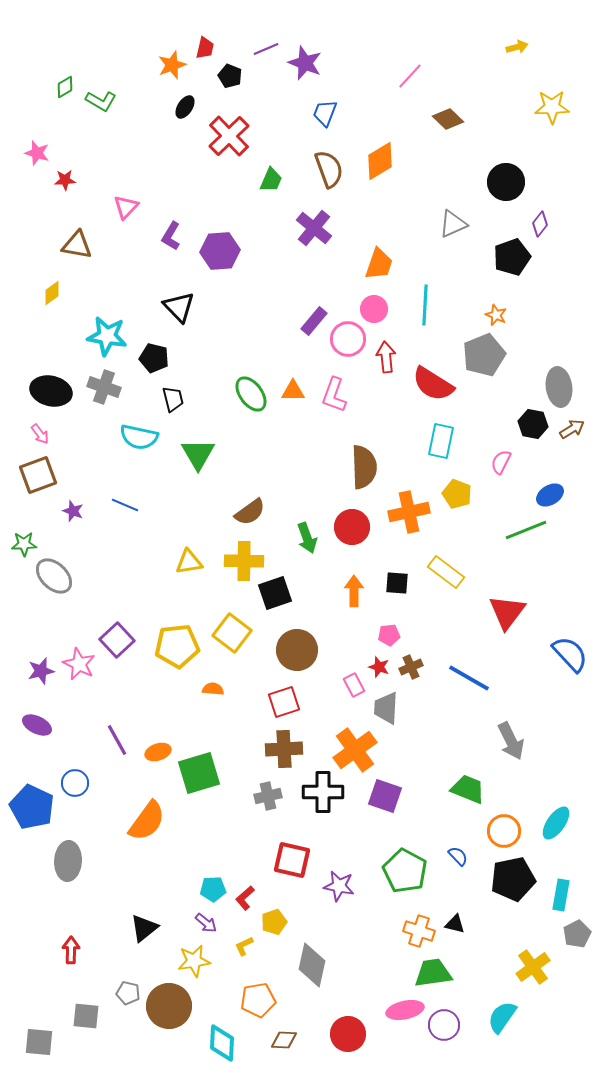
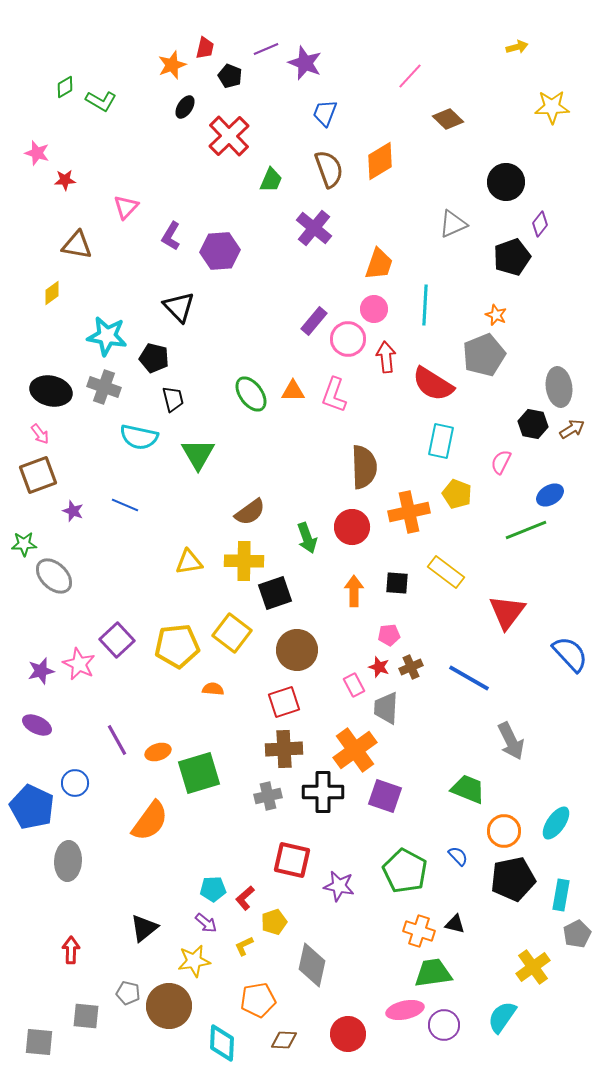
orange semicircle at (147, 821): moved 3 px right
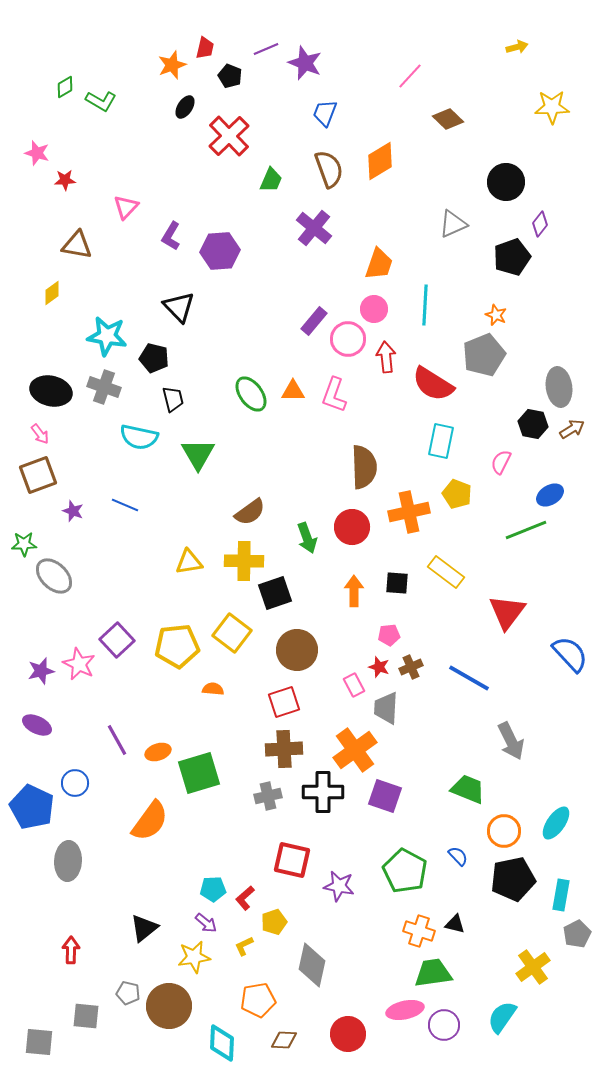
yellow star at (194, 961): moved 4 px up
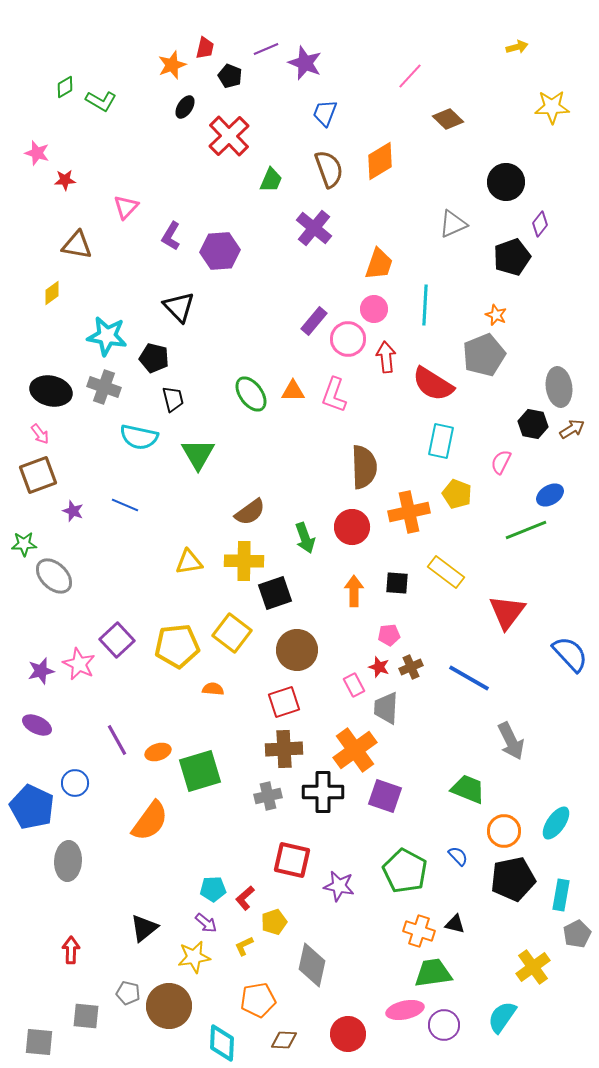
green arrow at (307, 538): moved 2 px left
green square at (199, 773): moved 1 px right, 2 px up
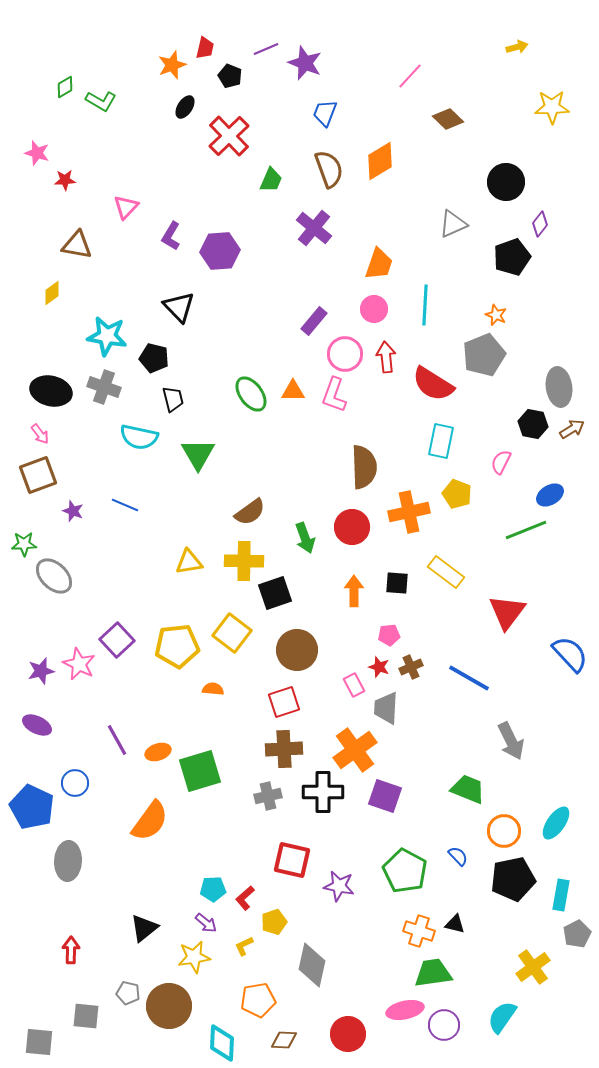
pink circle at (348, 339): moved 3 px left, 15 px down
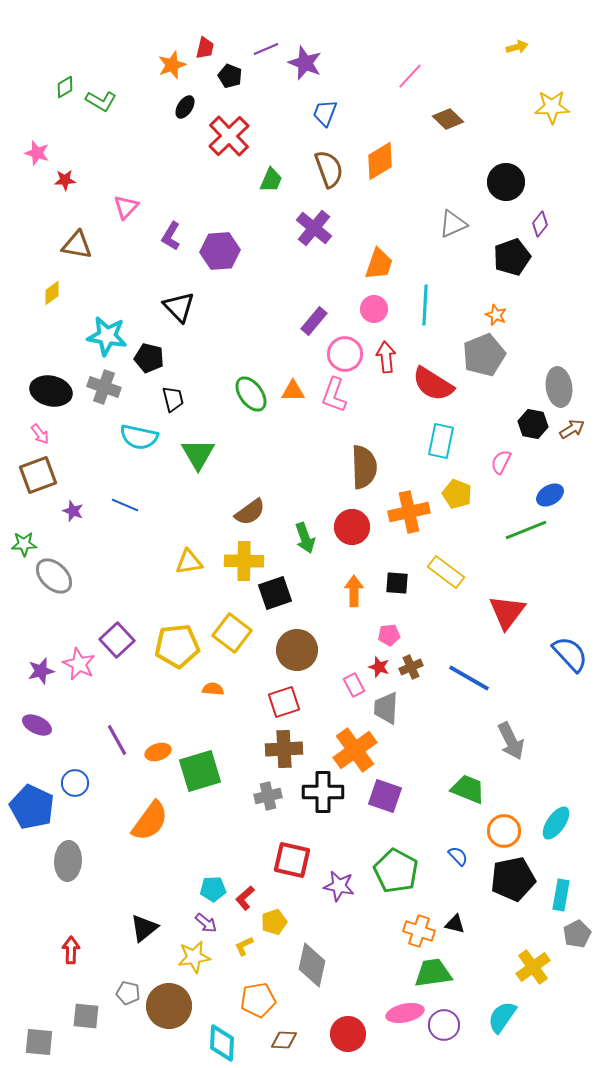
black pentagon at (154, 358): moved 5 px left
green pentagon at (405, 871): moved 9 px left
pink ellipse at (405, 1010): moved 3 px down
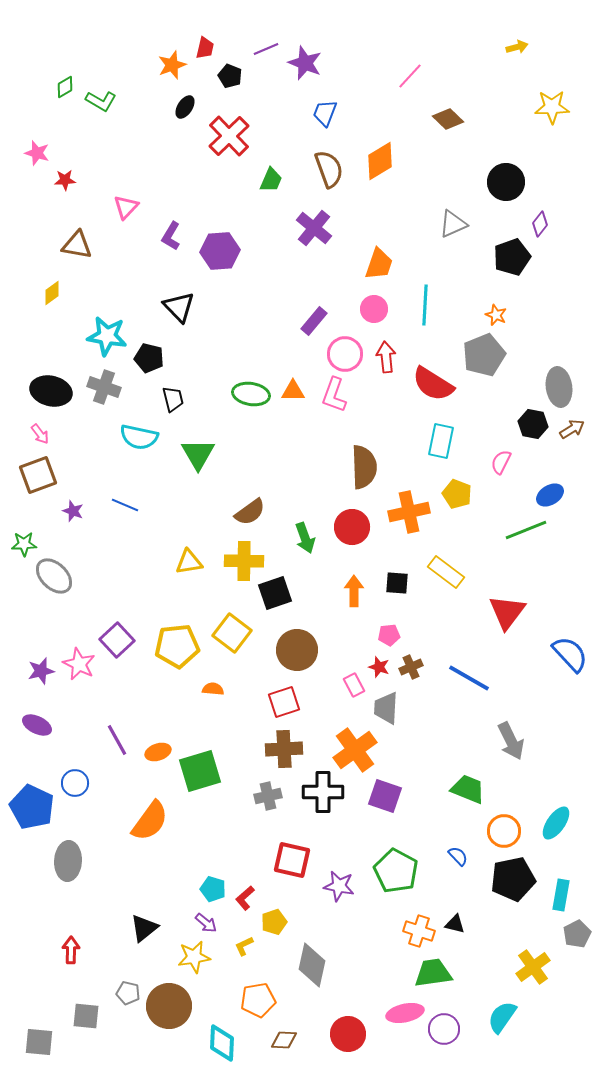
green ellipse at (251, 394): rotated 45 degrees counterclockwise
cyan pentagon at (213, 889): rotated 20 degrees clockwise
purple circle at (444, 1025): moved 4 px down
